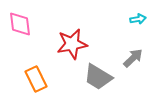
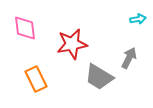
pink diamond: moved 5 px right, 4 px down
gray arrow: moved 4 px left; rotated 20 degrees counterclockwise
gray trapezoid: moved 1 px right
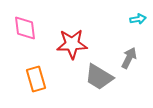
red star: rotated 8 degrees clockwise
orange rectangle: rotated 10 degrees clockwise
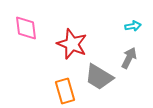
cyan arrow: moved 5 px left, 7 px down
pink diamond: moved 1 px right
red star: rotated 24 degrees clockwise
orange rectangle: moved 29 px right, 12 px down
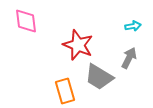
pink diamond: moved 7 px up
red star: moved 6 px right, 1 px down
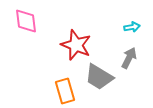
cyan arrow: moved 1 px left, 1 px down
red star: moved 2 px left
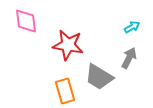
cyan arrow: rotated 21 degrees counterclockwise
red star: moved 8 px left; rotated 12 degrees counterclockwise
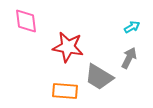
red star: moved 2 px down
orange rectangle: rotated 70 degrees counterclockwise
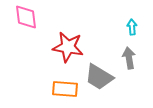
pink diamond: moved 4 px up
cyan arrow: rotated 63 degrees counterclockwise
gray arrow: rotated 35 degrees counterclockwise
orange rectangle: moved 2 px up
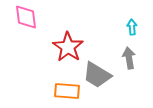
red star: rotated 24 degrees clockwise
gray trapezoid: moved 2 px left, 2 px up
orange rectangle: moved 2 px right, 2 px down
